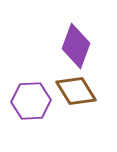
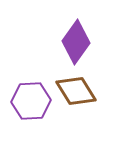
purple diamond: moved 4 px up; rotated 15 degrees clockwise
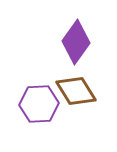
purple hexagon: moved 8 px right, 3 px down
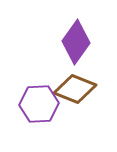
brown diamond: moved 1 px left, 2 px up; rotated 36 degrees counterclockwise
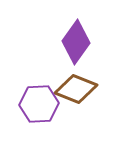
brown diamond: moved 1 px right
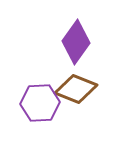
purple hexagon: moved 1 px right, 1 px up
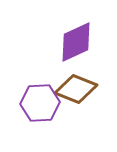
purple diamond: rotated 30 degrees clockwise
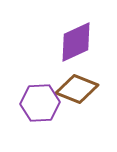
brown diamond: moved 1 px right
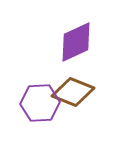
brown diamond: moved 4 px left, 3 px down
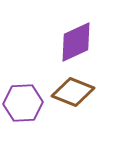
purple hexagon: moved 17 px left
